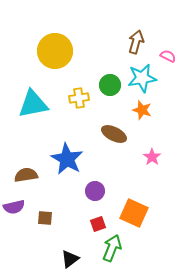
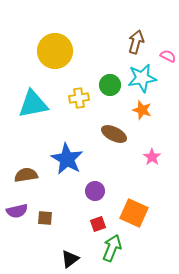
purple semicircle: moved 3 px right, 4 px down
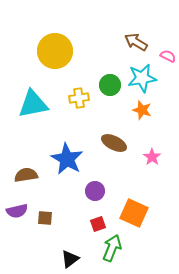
brown arrow: rotated 75 degrees counterclockwise
brown ellipse: moved 9 px down
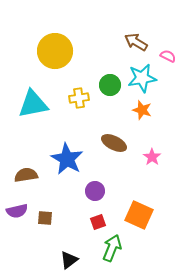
orange square: moved 5 px right, 2 px down
red square: moved 2 px up
black triangle: moved 1 px left, 1 px down
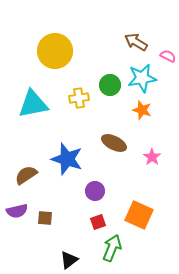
blue star: rotated 12 degrees counterclockwise
brown semicircle: rotated 25 degrees counterclockwise
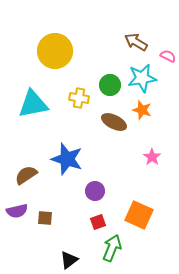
yellow cross: rotated 18 degrees clockwise
brown ellipse: moved 21 px up
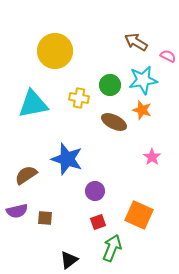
cyan star: moved 1 px right, 2 px down
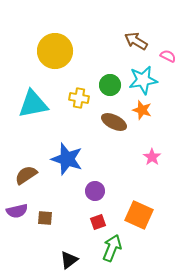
brown arrow: moved 1 px up
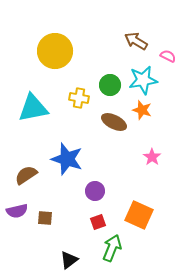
cyan triangle: moved 4 px down
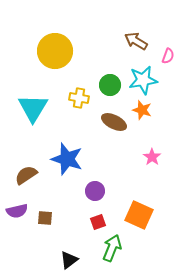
pink semicircle: rotated 84 degrees clockwise
cyan triangle: rotated 48 degrees counterclockwise
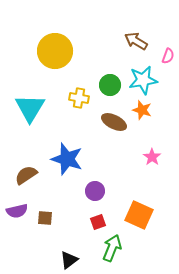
cyan triangle: moved 3 px left
